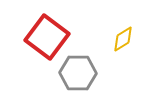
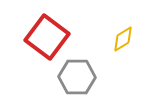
gray hexagon: moved 1 px left, 4 px down
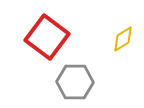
gray hexagon: moved 2 px left, 5 px down
